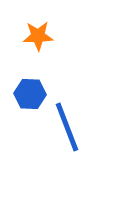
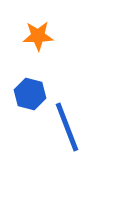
blue hexagon: rotated 12 degrees clockwise
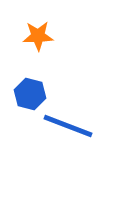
blue line: moved 1 px right, 1 px up; rotated 48 degrees counterclockwise
